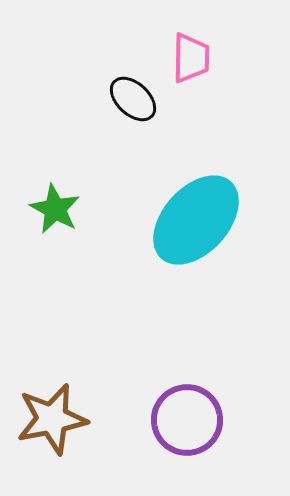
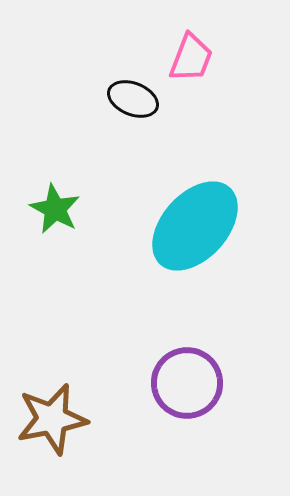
pink trapezoid: rotated 20 degrees clockwise
black ellipse: rotated 21 degrees counterclockwise
cyan ellipse: moved 1 px left, 6 px down
purple circle: moved 37 px up
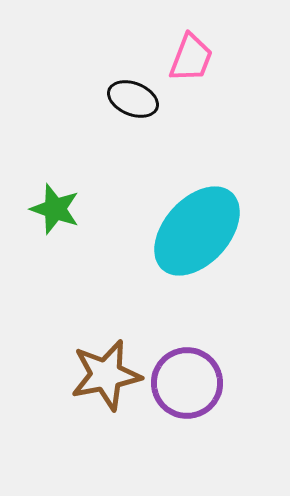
green star: rotated 9 degrees counterclockwise
cyan ellipse: moved 2 px right, 5 px down
brown star: moved 54 px right, 44 px up
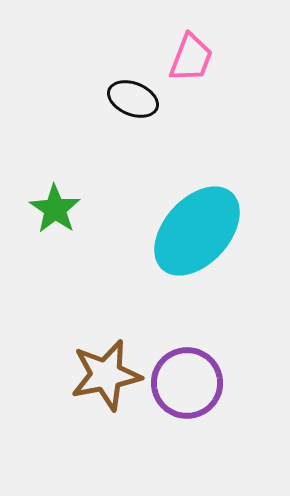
green star: rotated 15 degrees clockwise
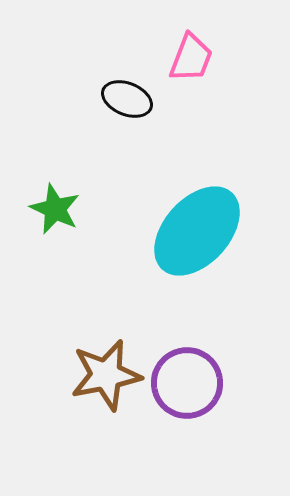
black ellipse: moved 6 px left
green star: rotated 9 degrees counterclockwise
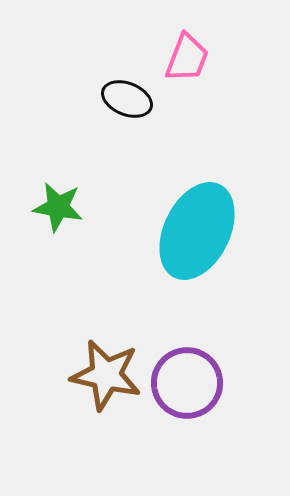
pink trapezoid: moved 4 px left
green star: moved 3 px right, 2 px up; rotated 15 degrees counterclockwise
cyan ellipse: rotated 16 degrees counterclockwise
brown star: rotated 24 degrees clockwise
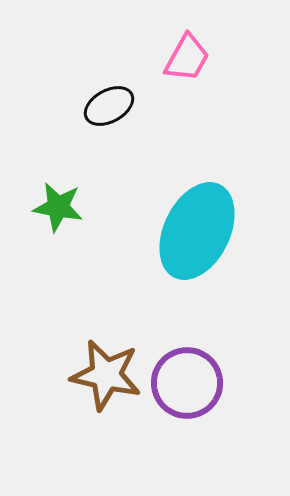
pink trapezoid: rotated 8 degrees clockwise
black ellipse: moved 18 px left, 7 px down; rotated 51 degrees counterclockwise
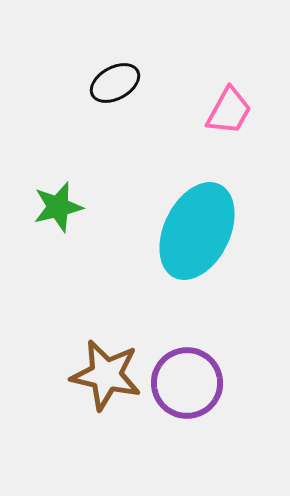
pink trapezoid: moved 42 px right, 53 px down
black ellipse: moved 6 px right, 23 px up
green star: rotated 24 degrees counterclockwise
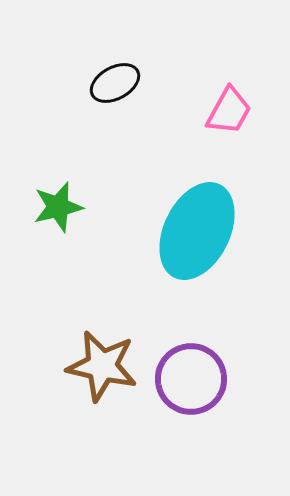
brown star: moved 4 px left, 9 px up
purple circle: moved 4 px right, 4 px up
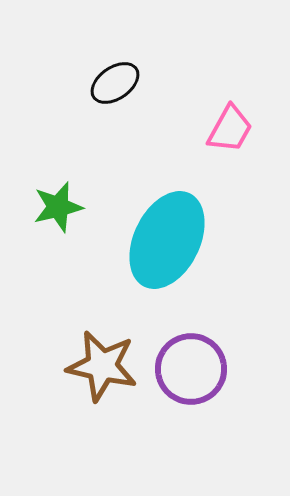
black ellipse: rotated 6 degrees counterclockwise
pink trapezoid: moved 1 px right, 18 px down
cyan ellipse: moved 30 px left, 9 px down
purple circle: moved 10 px up
